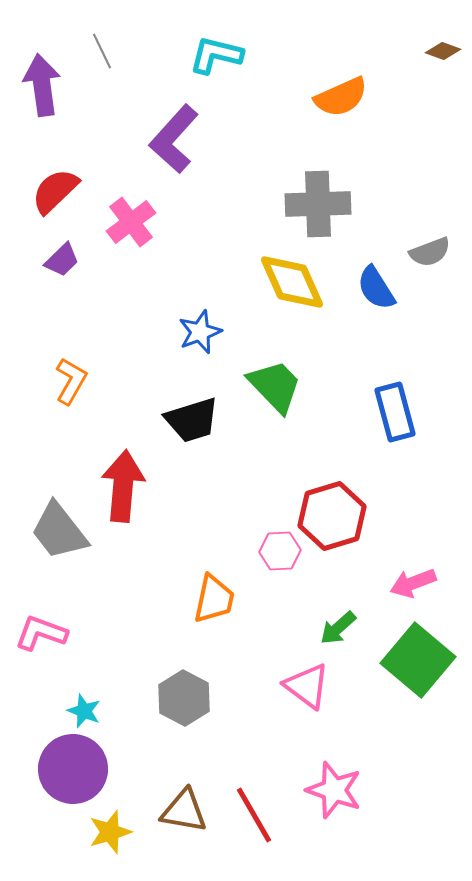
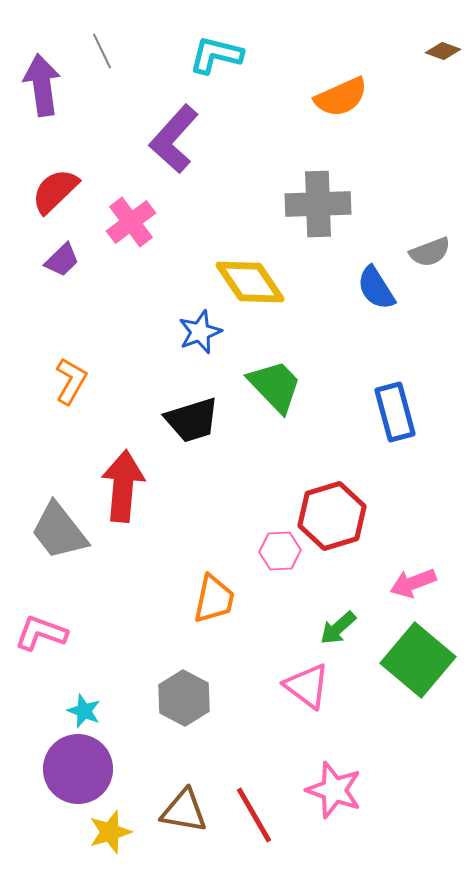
yellow diamond: moved 42 px left; rotated 10 degrees counterclockwise
purple circle: moved 5 px right
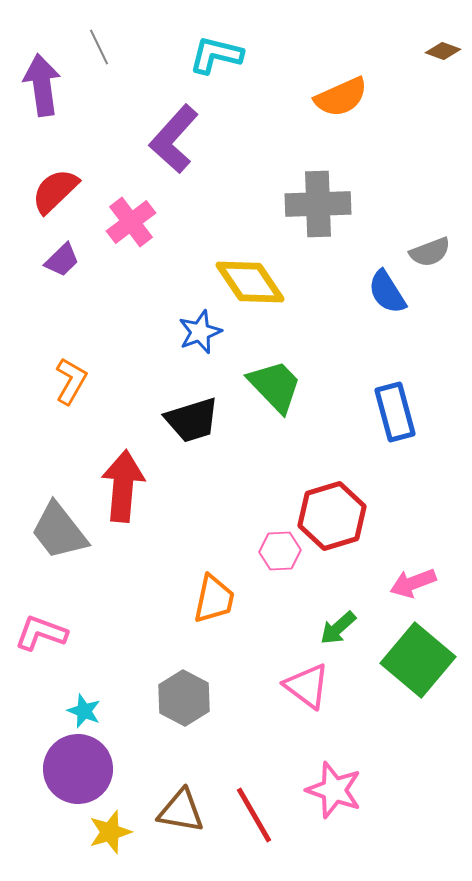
gray line: moved 3 px left, 4 px up
blue semicircle: moved 11 px right, 4 px down
brown triangle: moved 3 px left
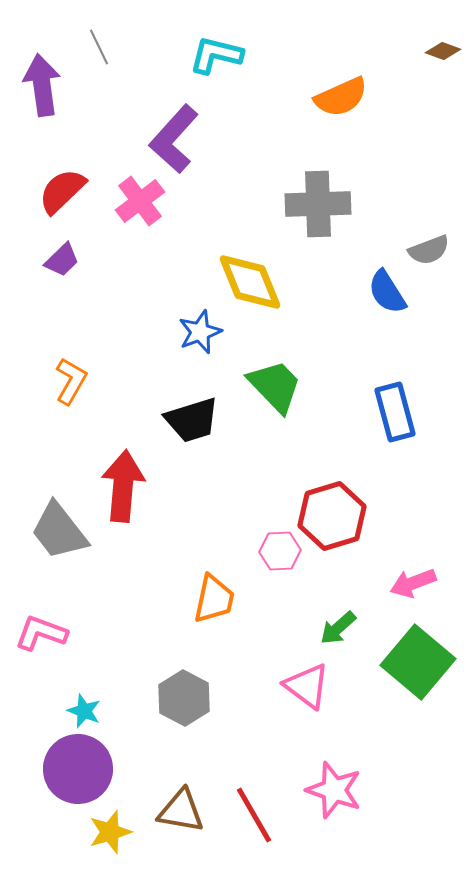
red semicircle: moved 7 px right
pink cross: moved 9 px right, 21 px up
gray semicircle: moved 1 px left, 2 px up
yellow diamond: rotated 12 degrees clockwise
green square: moved 2 px down
